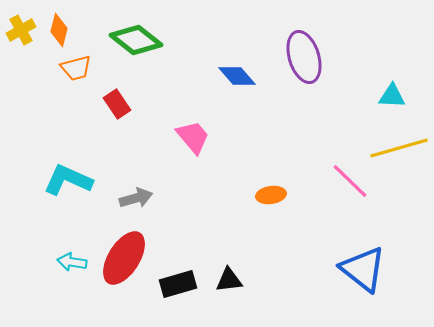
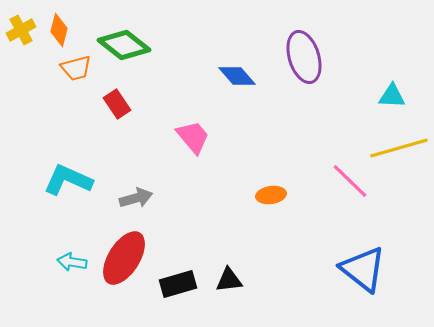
green diamond: moved 12 px left, 5 px down
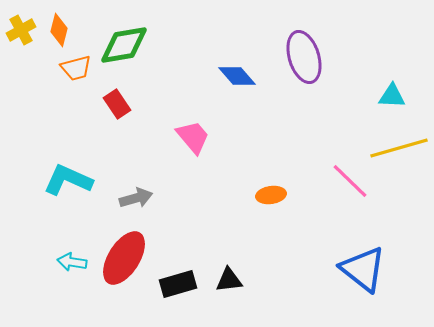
green diamond: rotated 48 degrees counterclockwise
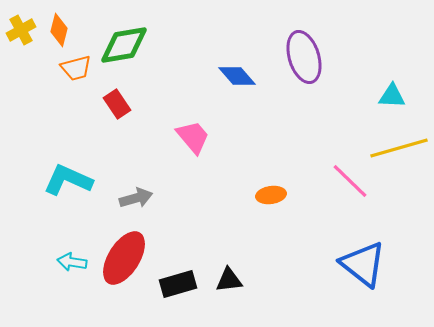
blue triangle: moved 5 px up
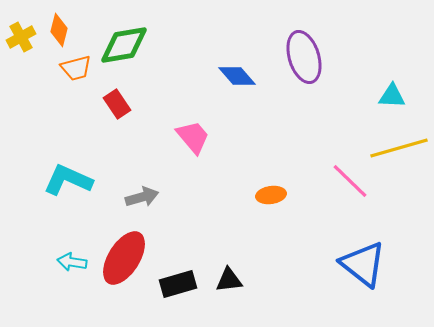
yellow cross: moved 7 px down
gray arrow: moved 6 px right, 1 px up
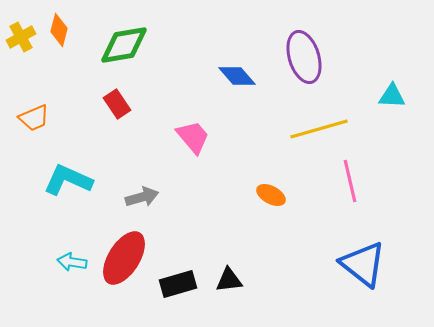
orange trapezoid: moved 42 px left, 50 px down; rotated 8 degrees counterclockwise
yellow line: moved 80 px left, 19 px up
pink line: rotated 33 degrees clockwise
orange ellipse: rotated 36 degrees clockwise
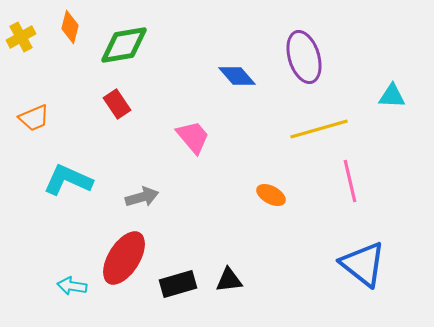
orange diamond: moved 11 px right, 3 px up
cyan arrow: moved 24 px down
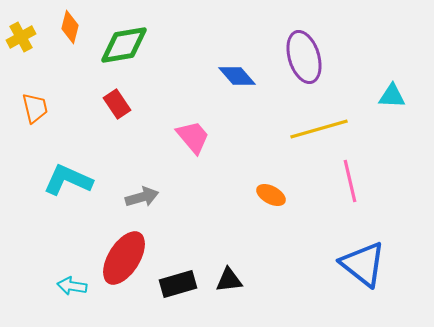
orange trapezoid: moved 1 px right, 10 px up; rotated 80 degrees counterclockwise
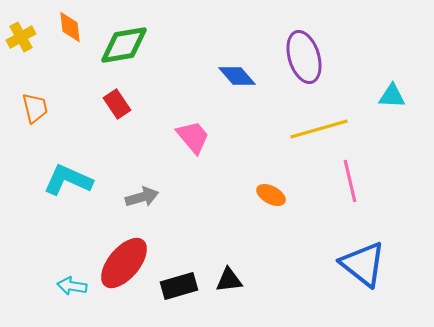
orange diamond: rotated 20 degrees counterclockwise
red ellipse: moved 5 px down; rotated 8 degrees clockwise
black rectangle: moved 1 px right, 2 px down
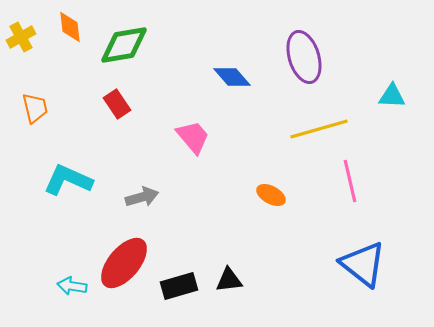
blue diamond: moved 5 px left, 1 px down
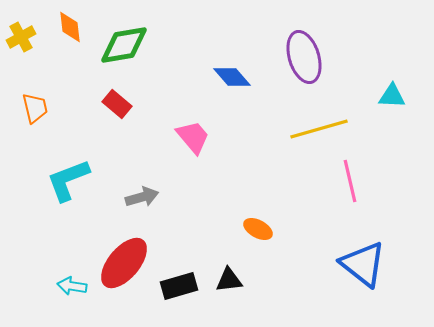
red rectangle: rotated 16 degrees counterclockwise
cyan L-shape: rotated 45 degrees counterclockwise
orange ellipse: moved 13 px left, 34 px down
